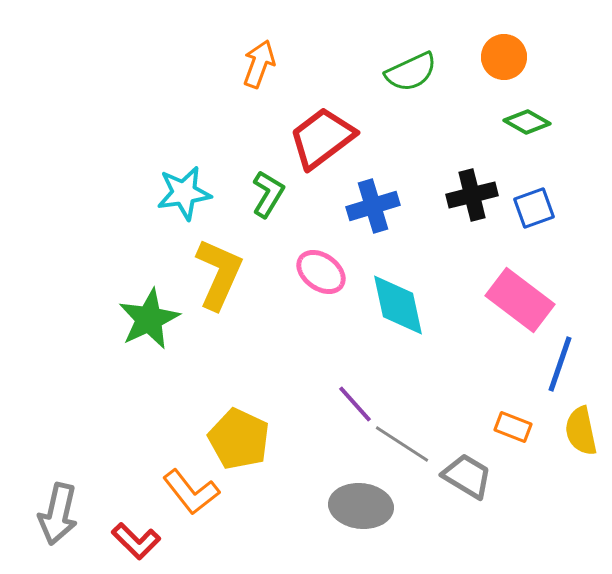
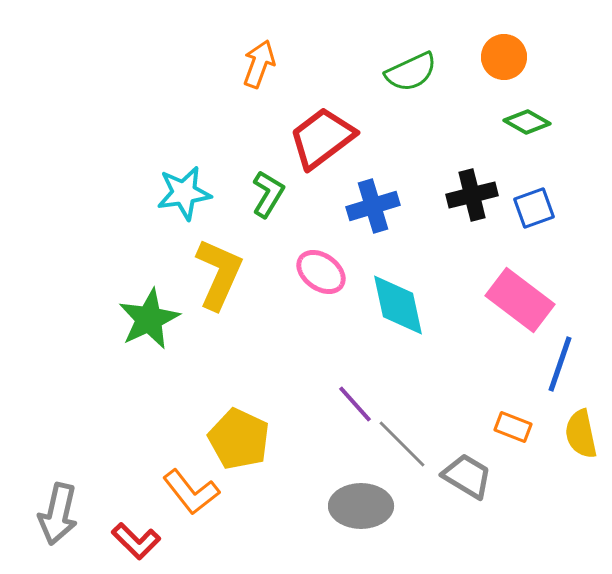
yellow semicircle: moved 3 px down
gray line: rotated 12 degrees clockwise
gray ellipse: rotated 6 degrees counterclockwise
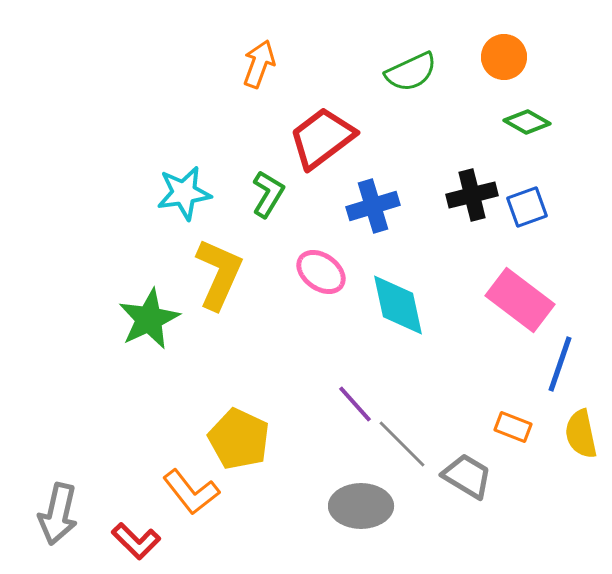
blue square: moved 7 px left, 1 px up
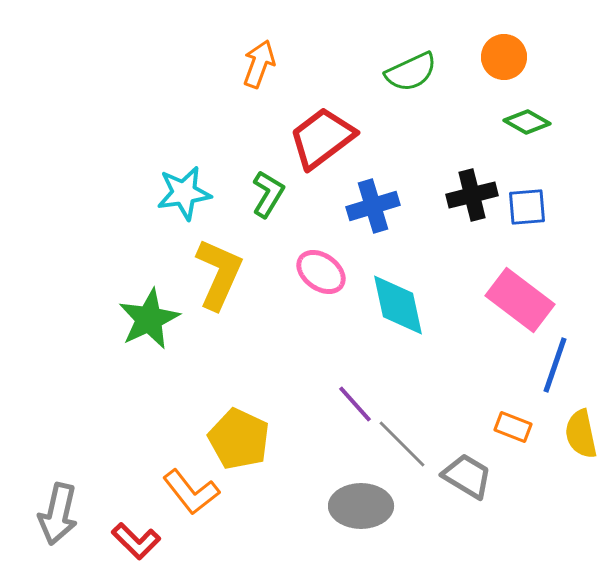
blue square: rotated 15 degrees clockwise
blue line: moved 5 px left, 1 px down
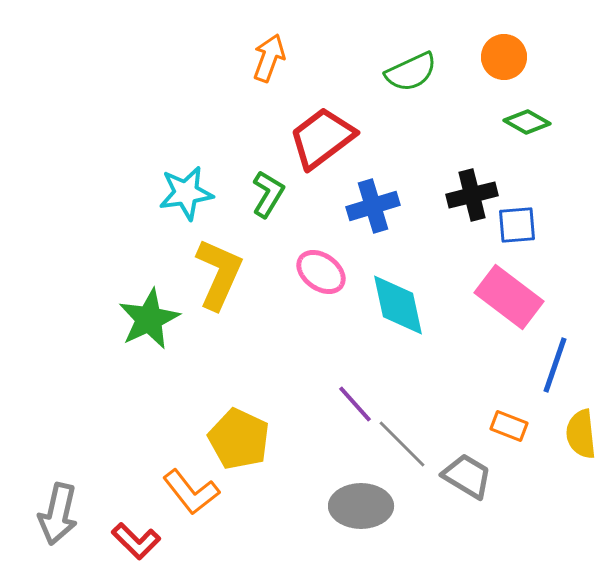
orange arrow: moved 10 px right, 6 px up
cyan star: moved 2 px right
blue square: moved 10 px left, 18 px down
pink rectangle: moved 11 px left, 3 px up
orange rectangle: moved 4 px left, 1 px up
yellow semicircle: rotated 6 degrees clockwise
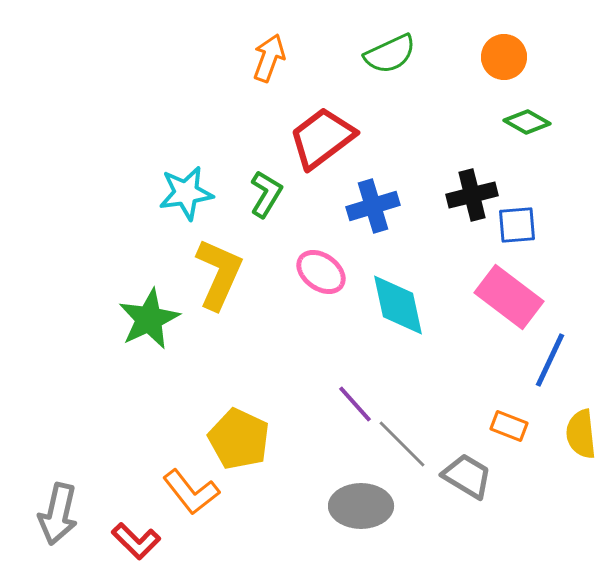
green semicircle: moved 21 px left, 18 px up
green L-shape: moved 2 px left
blue line: moved 5 px left, 5 px up; rotated 6 degrees clockwise
